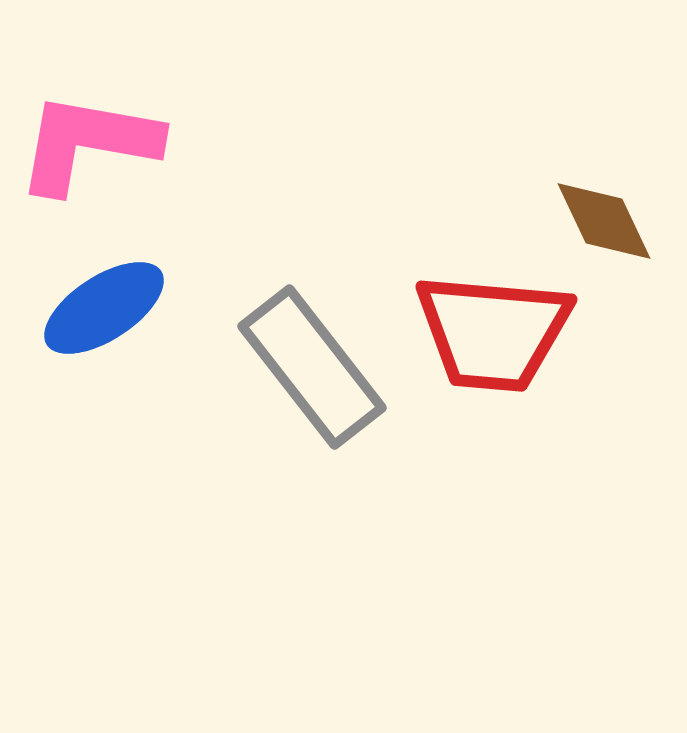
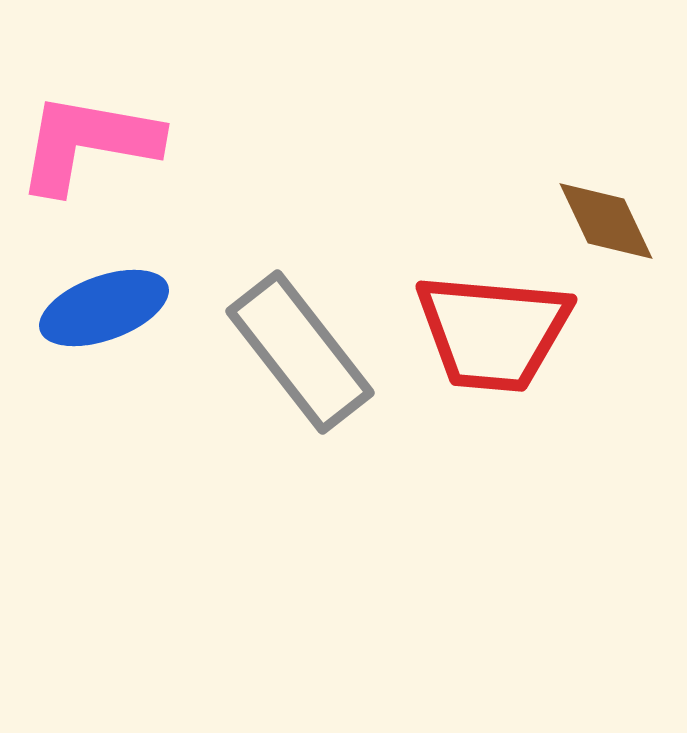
brown diamond: moved 2 px right
blue ellipse: rotated 13 degrees clockwise
gray rectangle: moved 12 px left, 15 px up
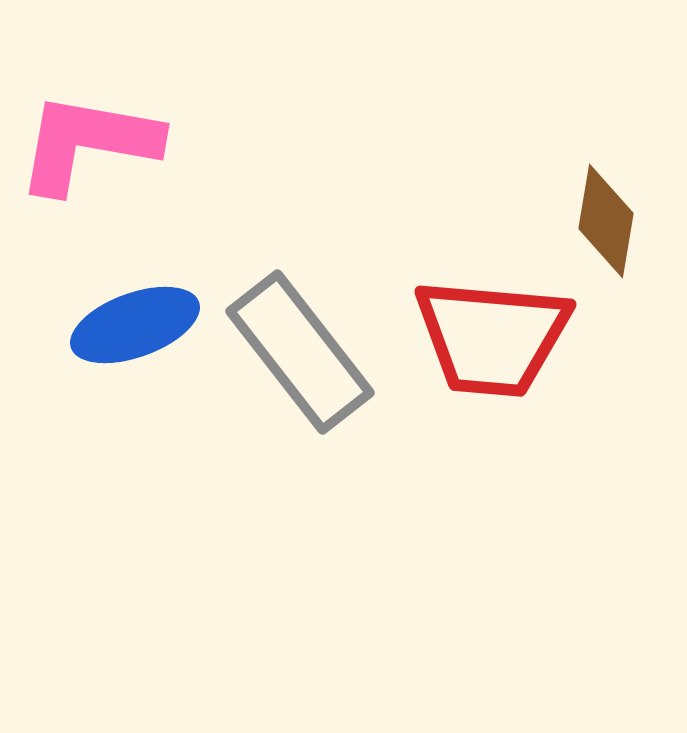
brown diamond: rotated 35 degrees clockwise
blue ellipse: moved 31 px right, 17 px down
red trapezoid: moved 1 px left, 5 px down
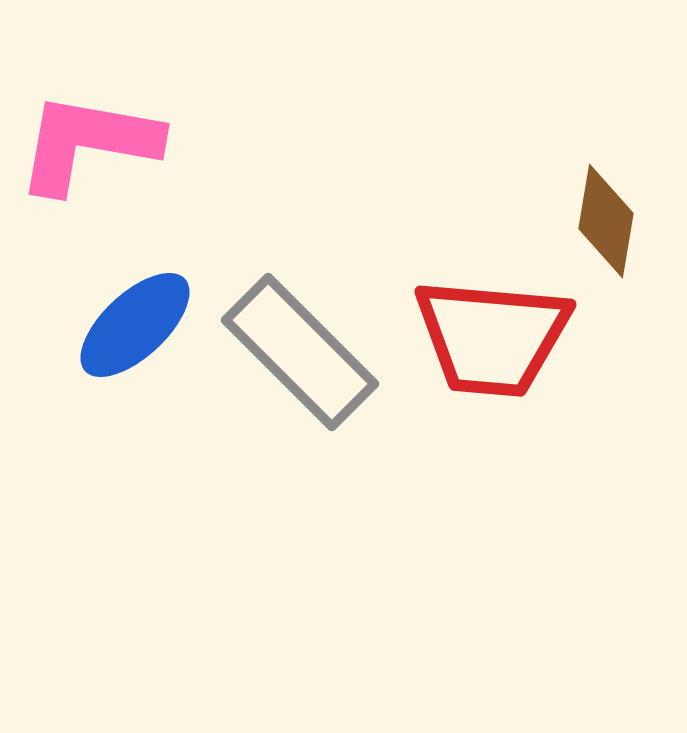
blue ellipse: rotated 23 degrees counterclockwise
gray rectangle: rotated 7 degrees counterclockwise
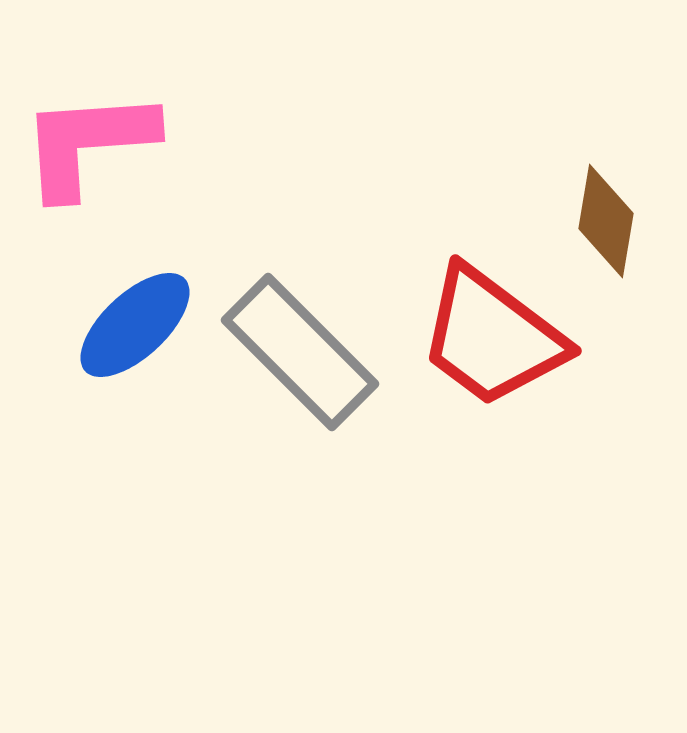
pink L-shape: rotated 14 degrees counterclockwise
red trapezoid: rotated 32 degrees clockwise
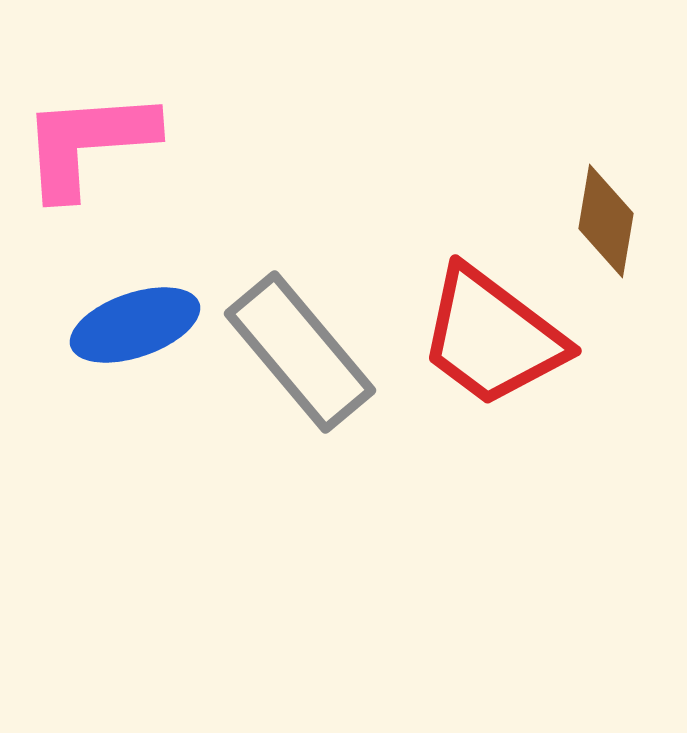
blue ellipse: rotated 24 degrees clockwise
gray rectangle: rotated 5 degrees clockwise
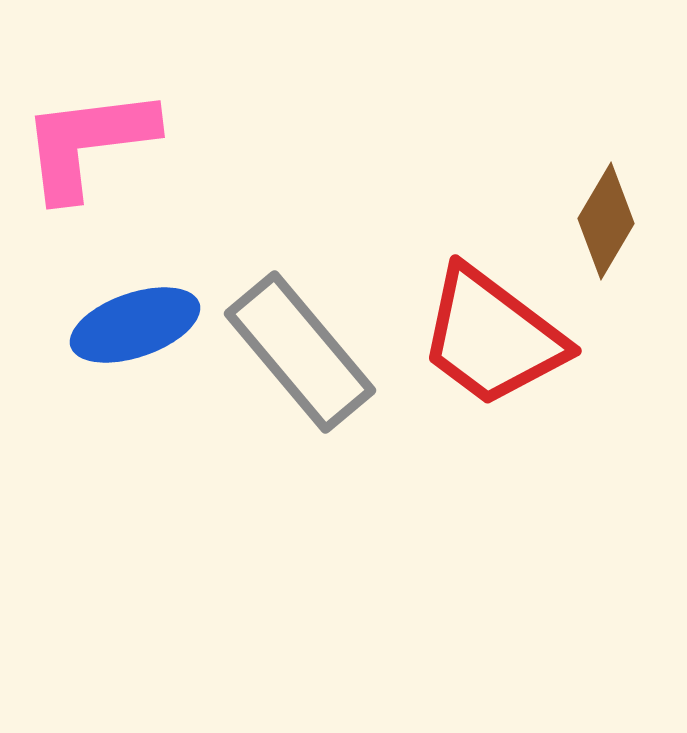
pink L-shape: rotated 3 degrees counterclockwise
brown diamond: rotated 21 degrees clockwise
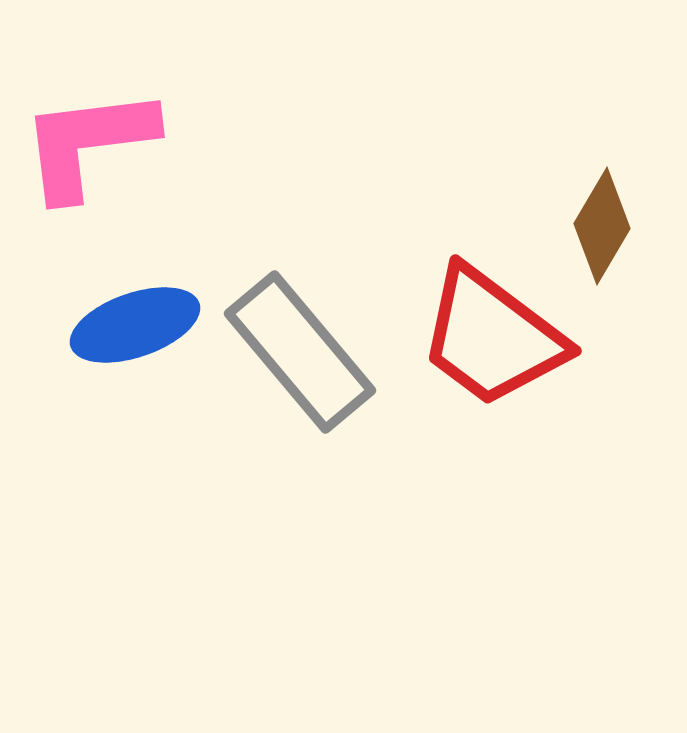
brown diamond: moved 4 px left, 5 px down
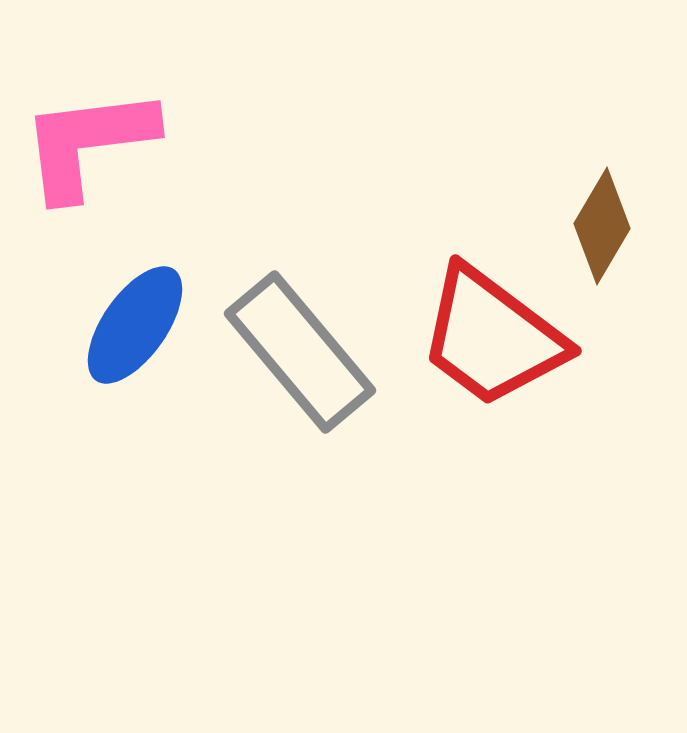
blue ellipse: rotated 36 degrees counterclockwise
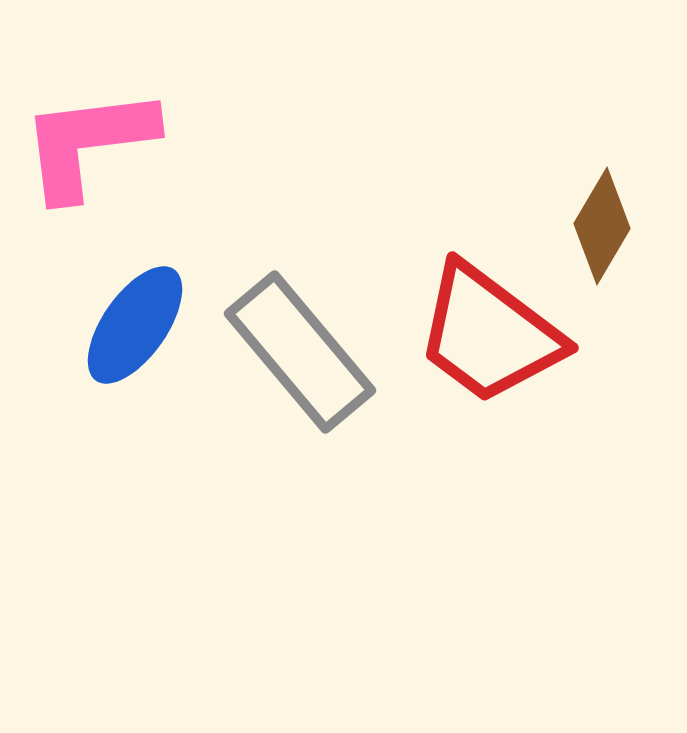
red trapezoid: moved 3 px left, 3 px up
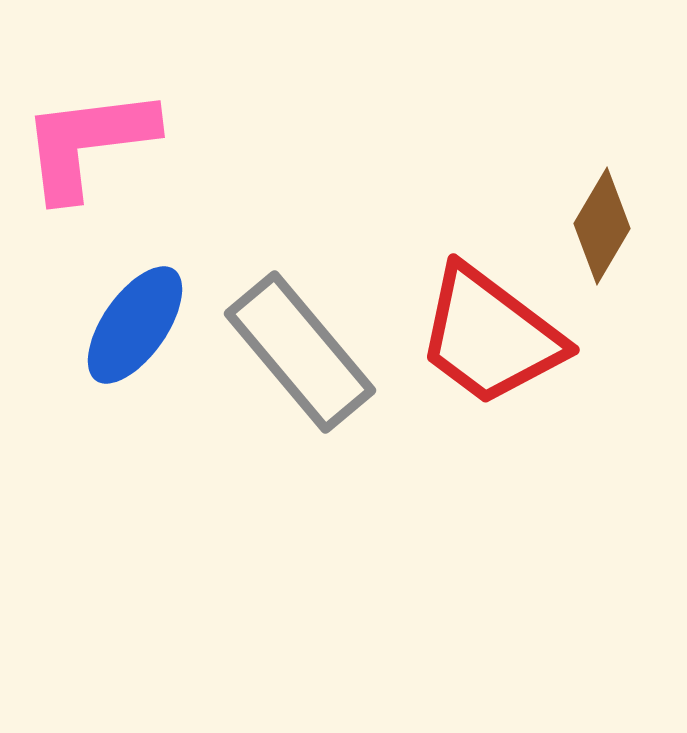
red trapezoid: moved 1 px right, 2 px down
